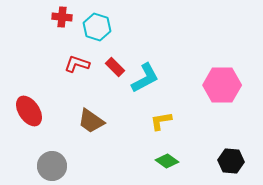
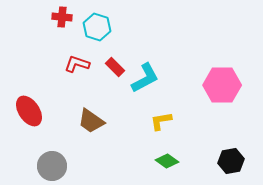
black hexagon: rotated 15 degrees counterclockwise
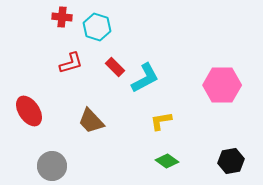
red L-shape: moved 6 px left, 1 px up; rotated 145 degrees clockwise
brown trapezoid: rotated 12 degrees clockwise
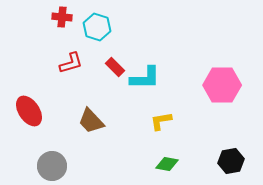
cyan L-shape: rotated 28 degrees clockwise
green diamond: moved 3 px down; rotated 25 degrees counterclockwise
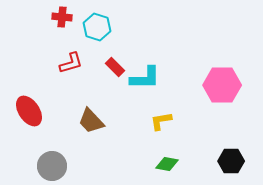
black hexagon: rotated 10 degrees clockwise
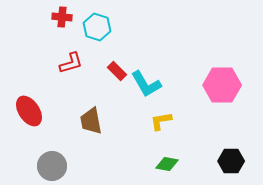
red rectangle: moved 2 px right, 4 px down
cyan L-shape: moved 1 px right, 6 px down; rotated 60 degrees clockwise
brown trapezoid: rotated 32 degrees clockwise
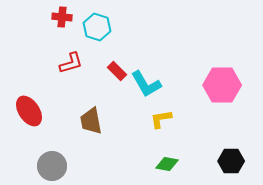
yellow L-shape: moved 2 px up
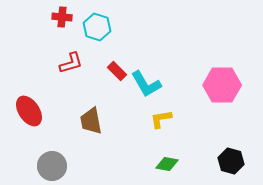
black hexagon: rotated 15 degrees clockwise
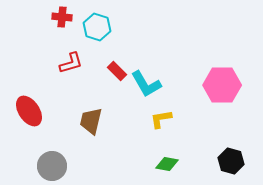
brown trapezoid: rotated 24 degrees clockwise
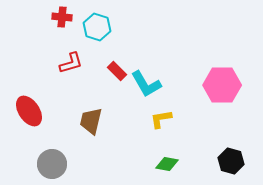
gray circle: moved 2 px up
